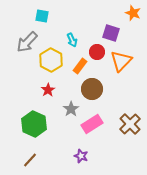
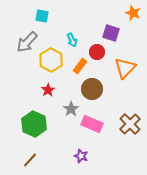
orange triangle: moved 4 px right, 7 px down
pink rectangle: rotated 55 degrees clockwise
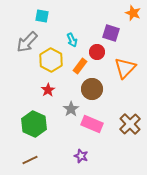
brown line: rotated 21 degrees clockwise
